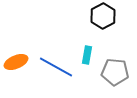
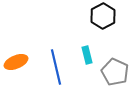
cyan rectangle: rotated 24 degrees counterclockwise
blue line: rotated 48 degrees clockwise
gray pentagon: rotated 20 degrees clockwise
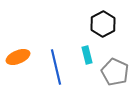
black hexagon: moved 8 px down
orange ellipse: moved 2 px right, 5 px up
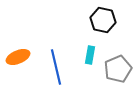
black hexagon: moved 4 px up; rotated 20 degrees counterclockwise
cyan rectangle: moved 3 px right; rotated 24 degrees clockwise
gray pentagon: moved 3 px right, 3 px up; rotated 24 degrees clockwise
